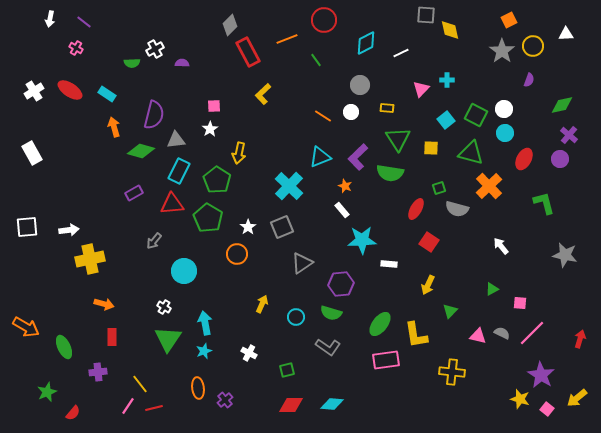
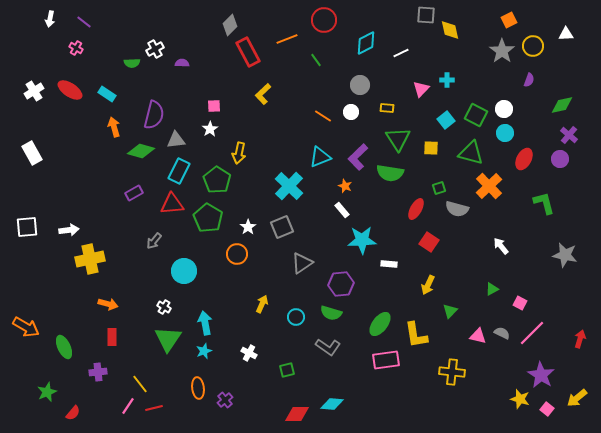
pink square at (520, 303): rotated 24 degrees clockwise
orange arrow at (104, 304): moved 4 px right
red diamond at (291, 405): moved 6 px right, 9 px down
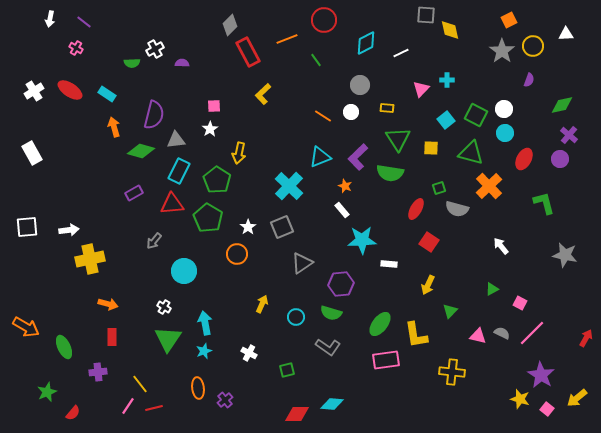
red arrow at (580, 339): moved 6 px right, 1 px up; rotated 12 degrees clockwise
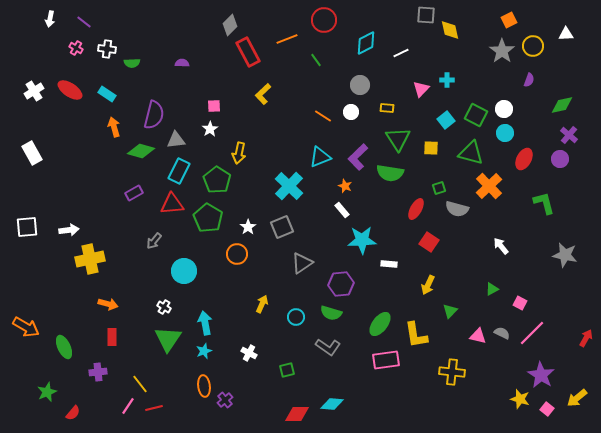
white cross at (155, 49): moved 48 px left; rotated 36 degrees clockwise
orange ellipse at (198, 388): moved 6 px right, 2 px up
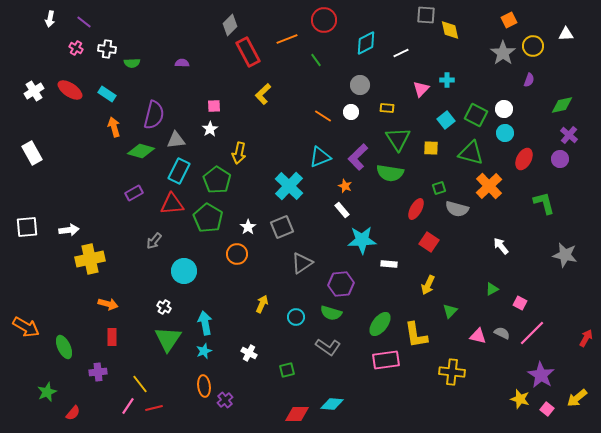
gray star at (502, 51): moved 1 px right, 2 px down
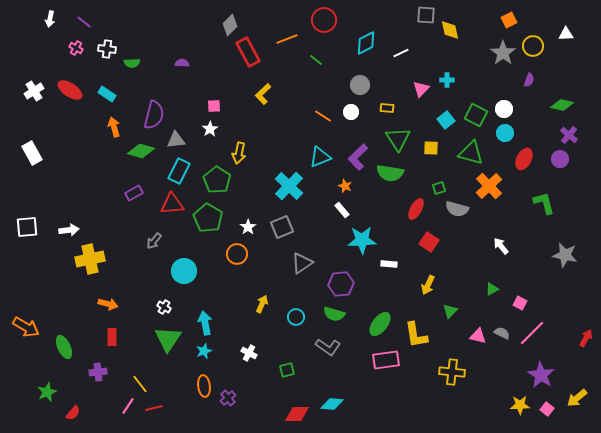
green line at (316, 60): rotated 16 degrees counterclockwise
green diamond at (562, 105): rotated 25 degrees clockwise
green semicircle at (331, 313): moved 3 px right, 1 px down
yellow star at (520, 399): moved 6 px down; rotated 18 degrees counterclockwise
purple cross at (225, 400): moved 3 px right, 2 px up
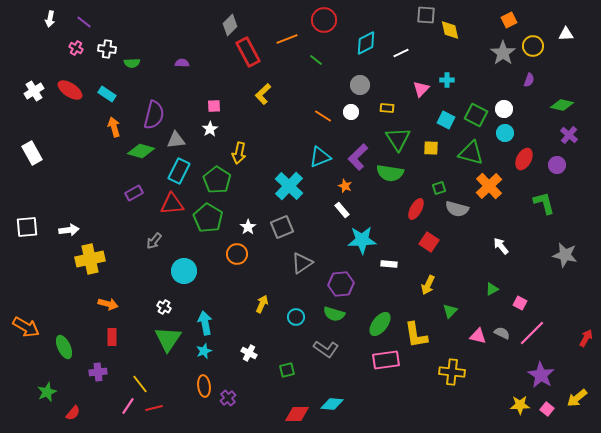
cyan square at (446, 120): rotated 24 degrees counterclockwise
purple circle at (560, 159): moved 3 px left, 6 px down
gray L-shape at (328, 347): moved 2 px left, 2 px down
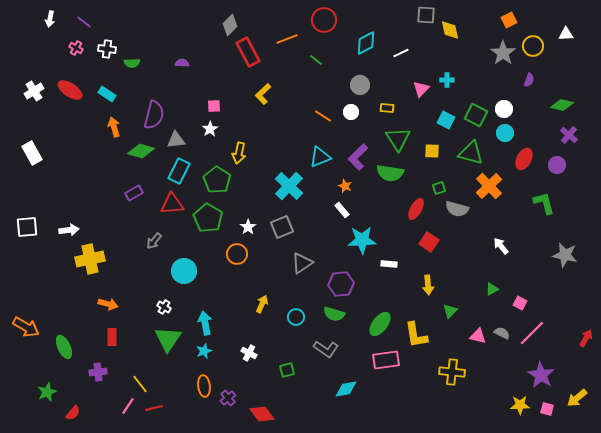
yellow square at (431, 148): moved 1 px right, 3 px down
yellow arrow at (428, 285): rotated 30 degrees counterclockwise
cyan diamond at (332, 404): moved 14 px right, 15 px up; rotated 15 degrees counterclockwise
pink square at (547, 409): rotated 24 degrees counterclockwise
red diamond at (297, 414): moved 35 px left; rotated 55 degrees clockwise
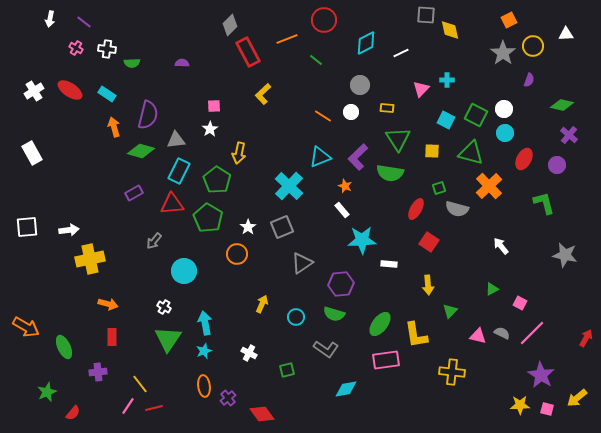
purple semicircle at (154, 115): moved 6 px left
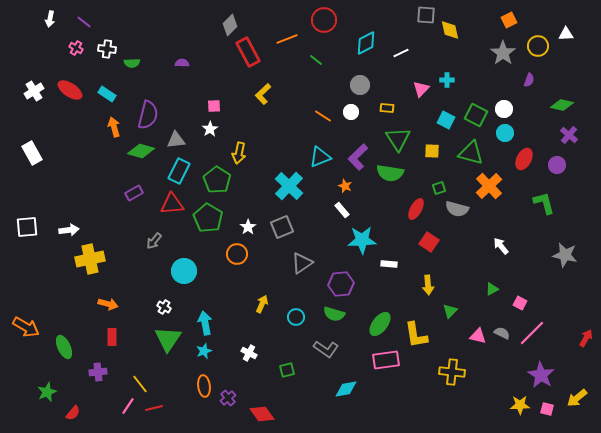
yellow circle at (533, 46): moved 5 px right
